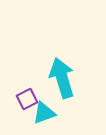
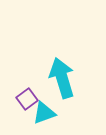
purple square: rotated 10 degrees counterclockwise
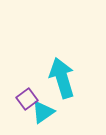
cyan triangle: moved 1 px left, 1 px up; rotated 15 degrees counterclockwise
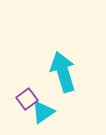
cyan arrow: moved 1 px right, 6 px up
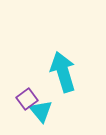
cyan triangle: moved 2 px left, 1 px up; rotated 35 degrees counterclockwise
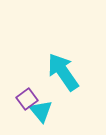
cyan arrow: rotated 18 degrees counterclockwise
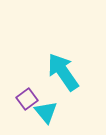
cyan triangle: moved 5 px right, 1 px down
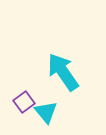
purple square: moved 3 px left, 3 px down
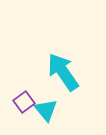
cyan triangle: moved 2 px up
